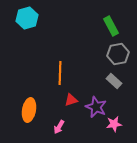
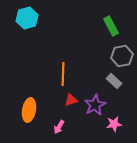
gray hexagon: moved 4 px right, 2 px down
orange line: moved 3 px right, 1 px down
purple star: moved 1 px left, 2 px up; rotated 20 degrees clockwise
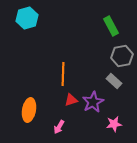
purple star: moved 2 px left, 3 px up
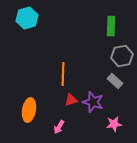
green rectangle: rotated 30 degrees clockwise
gray rectangle: moved 1 px right
purple star: rotated 25 degrees counterclockwise
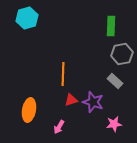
gray hexagon: moved 2 px up
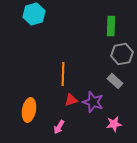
cyan hexagon: moved 7 px right, 4 px up
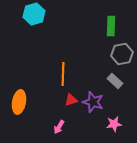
orange ellipse: moved 10 px left, 8 px up
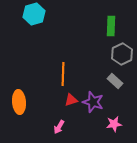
gray hexagon: rotated 15 degrees counterclockwise
orange ellipse: rotated 15 degrees counterclockwise
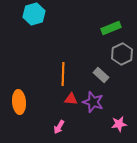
green rectangle: moved 2 px down; rotated 66 degrees clockwise
gray rectangle: moved 14 px left, 6 px up
red triangle: moved 1 px up; rotated 24 degrees clockwise
pink star: moved 5 px right
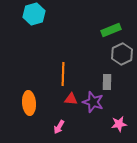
green rectangle: moved 2 px down
gray rectangle: moved 6 px right, 7 px down; rotated 49 degrees clockwise
orange ellipse: moved 10 px right, 1 px down
